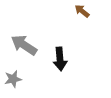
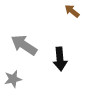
brown arrow: moved 10 px left
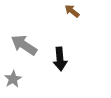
gray star: rotated 18 degrees counterclockwise
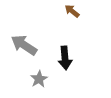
black arrow: moved 5 px right, 1 px up
gray star: moved 26 px right
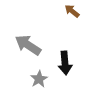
gray arrow: moved 4 px right
black arrow: moved 5 px down
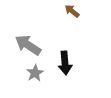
gray star: moved 4 px left, 6 px up
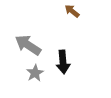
black arrow: moved 2 px left, 1 px up
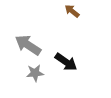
black arrow: moved 3 px right; rotated 50 degrees counterclockwise
gray star: rotated 24 degrees clockwise
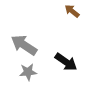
gray arrow: moved 4 px left
gray star: moved 7 px left, 1 px up
